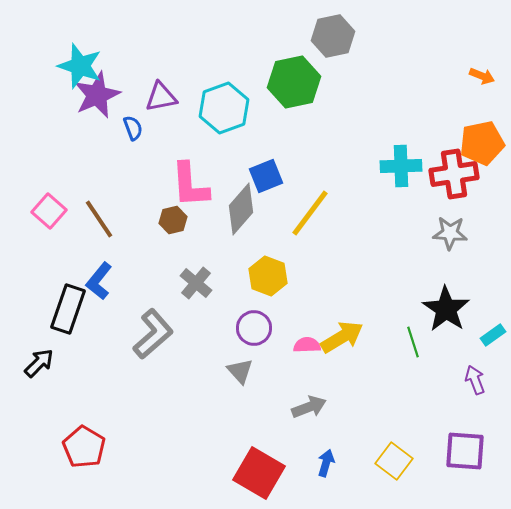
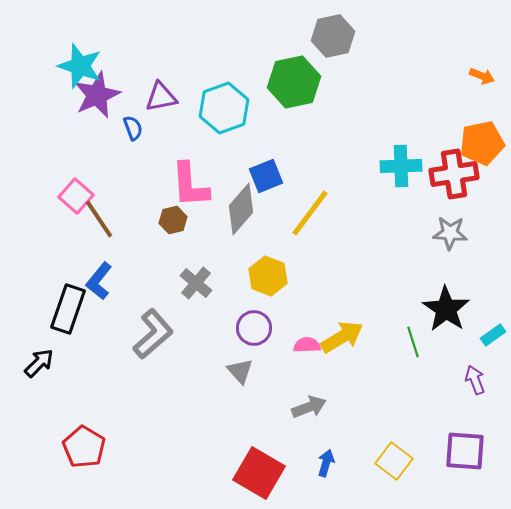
pink square: moved 27 px right, 15 px up
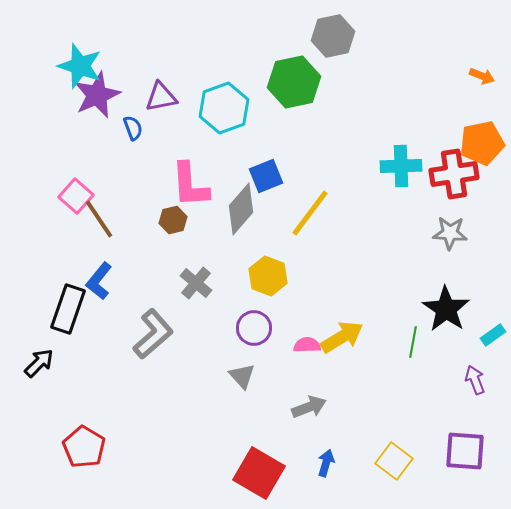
green line: rotated 28 degrees clockwise
gray triangle: moved 2 px right, 5 px down
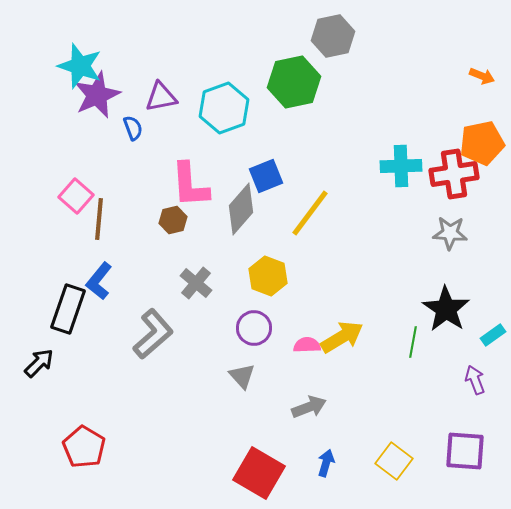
brown line: rotated 39 degrees clockwise
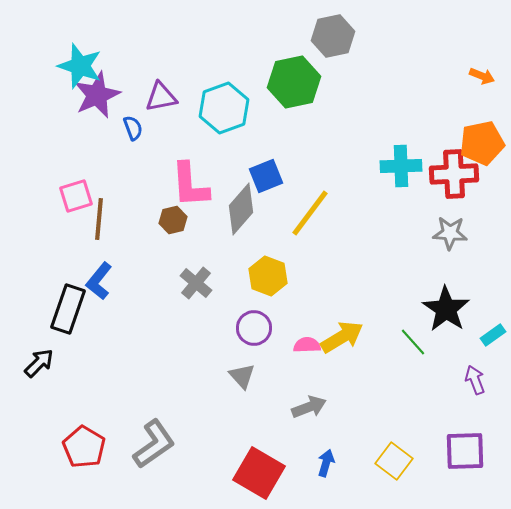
red cross: rotated 6 degrees clockwise
pink square: rotated 32 degrees clockwise
gray L-shape: moved 1 px right, 110 px down; rotated 6 degrees clockwise
green line: rotated 52 degrees counterclockwise
purple square: rotated 6 degrees counterclockwise
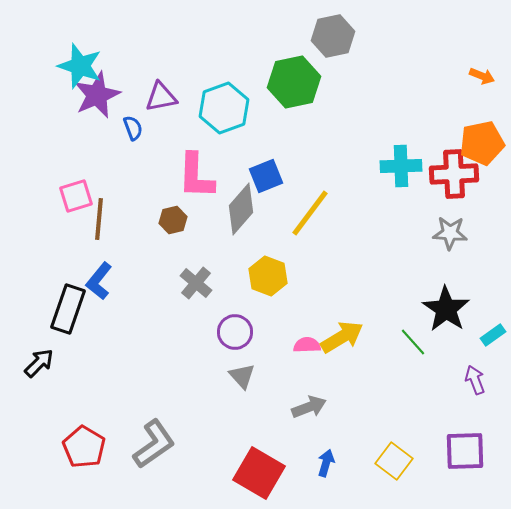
pink L-shape: moved 6 px right, 9 px up; rotated 6 degrees clockwise
purple circle: moved 19 px left, 4 px down
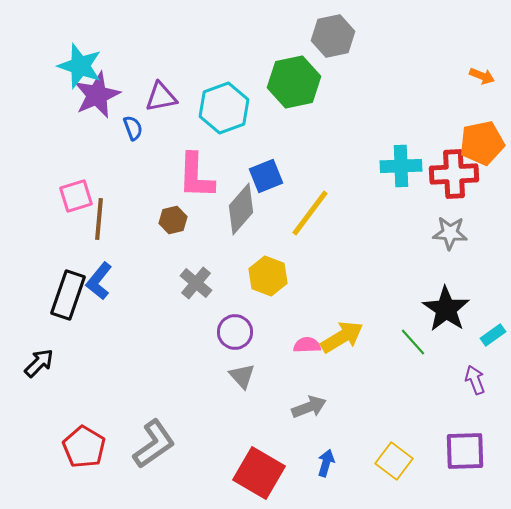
black rectangle: moved 14 px up
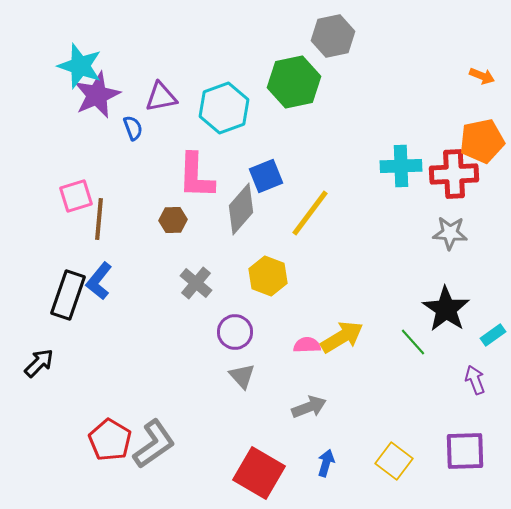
orange pentagon: moved 2 px up
brown hexagon: rotated 12 degrees clockwise
red pentagon: moved 26 px right, 7 px up
